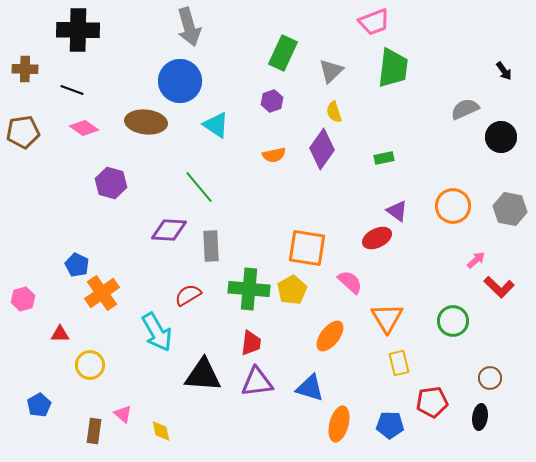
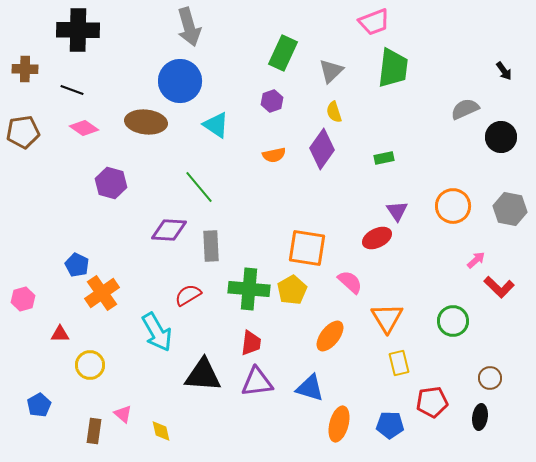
purple triangle at (397, 211): rotated 20 degrees clockwise
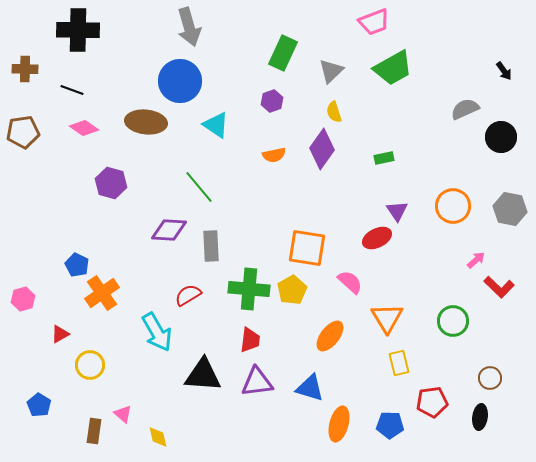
green trapezoid at (393, 68): rotated 54 degrees clockwise
red triangle at (60, 334): rotated 30 degrees counterclockwise
red trapezoid at (251, 343): moved 1 px left, 3 px up
blue pentagon at (39, 405): rotated 10 degrees counterclockwise
yellow diamond at (161, 431): moved 3 px left, 6 px down
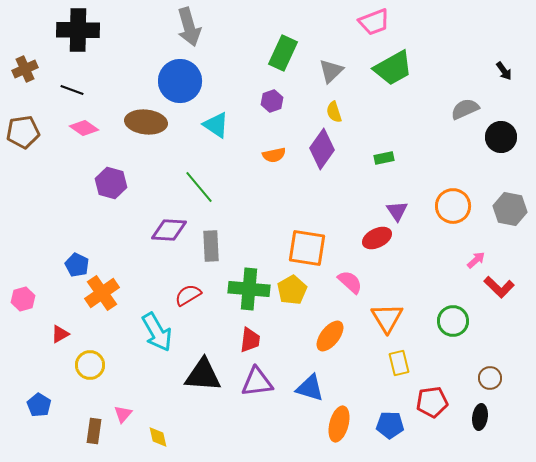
brown cross at (25, 69): rotated 25 degrees counterclockwise
pink triangle at (123, 414): rotated 30 degrees clockwise
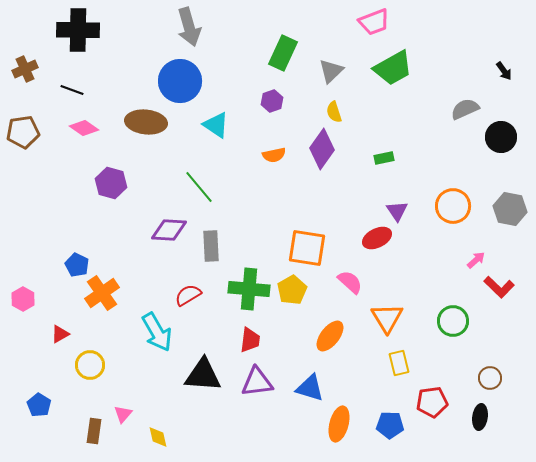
pink hexagon at (23, 299): rotated 15 degrees counterclockwise
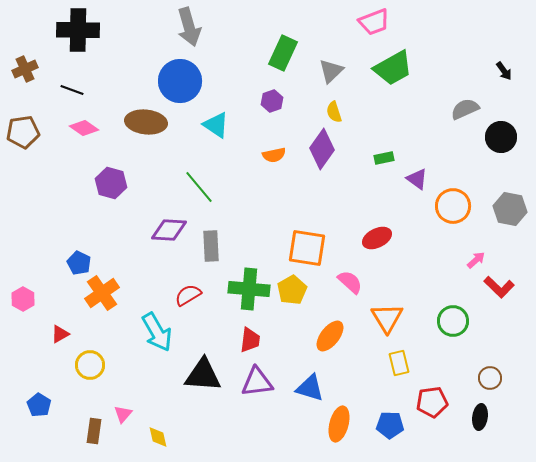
purple triangle at (397, 211): moved 20 px right, 32 px up; rotated 20 degrees counterclockwise
blue pentagon at (77, 265): moved 2 px right, 2 px up
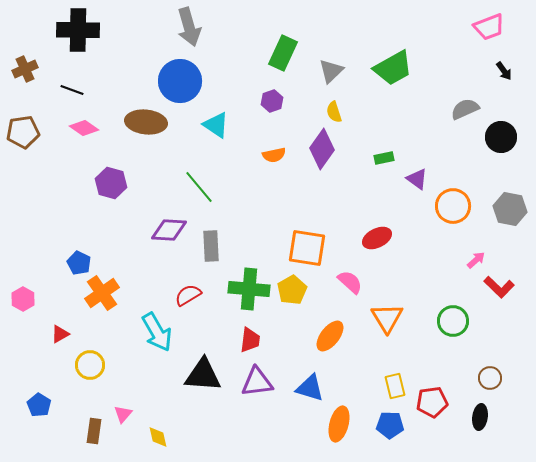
pink trapezoid at (374, 22): moved 115 px right, 5 px down
yellow rectangle at (399, 363): moved 4 px left, 23 px down
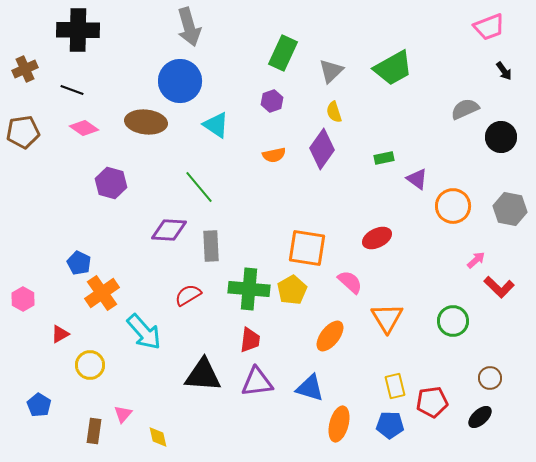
cyan arrow at (157, 332): moved 13 px left; rotated 12 degrees counterclockwise
black ellipse at (480, 417): rotated 40 degrees clockwise
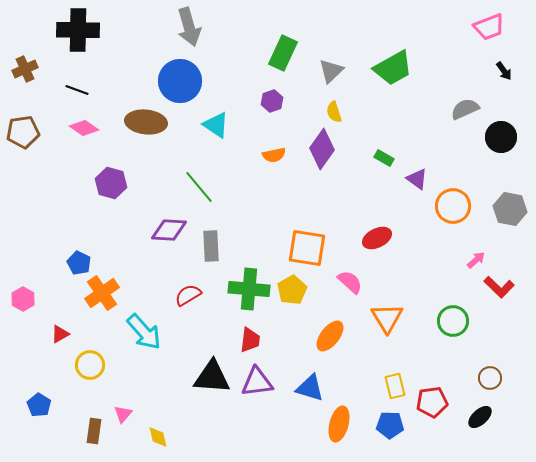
black line at (72, 90): moved 5 px right
green rectangle at (384, 158): rotated 42 degrees clockwise
black triangle at (203, 375): moved 9 px right, 2 px down
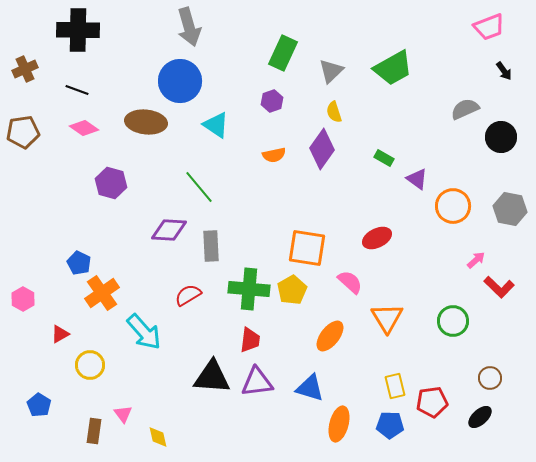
pink triangle at (123, 414): rotated 18 degrees counterclockwise
